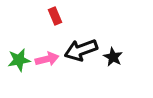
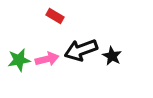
red rectangle: rotated 36 degrees counterclockwise
black star: moved 1 px left, 1 px up
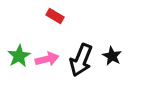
black arrow: moved 10 px down; rotated 48 degrees counterclockwise
green star: moved 4 px up; rotated 20 degrees counterclockwise
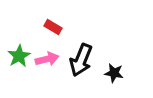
red rectangle: moved 2 px left, 11 px down
black star: moved 2 px right, 17 px down; rotated 18 degrees counterclockwise
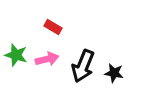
green star: moved 3 px left, 1 px up; rotated 25 degrees counterclockwise
black arrow: moved 2 px right, 6 px down
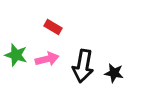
black arrow: rotated 12 degrees counterclockwise
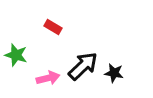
pink arrow: moved 1 px right, 19 px down
black arrow: rotated 144 degrees counterclockwise
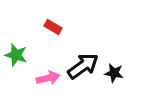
black arrow: rotated 8 degrees clockwise
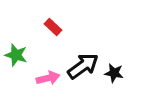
red rectangle: rotated 12 degrees clockwise
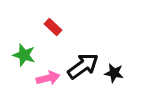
green star: moved 8 px right
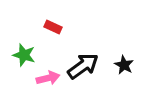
red rectangle: rotated 18 degrees counterclockwise
black star: moved 10 px right, 8 px up; rotated 18 degrees clockwise
